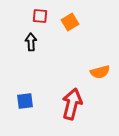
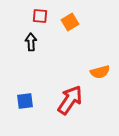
red arrow: moved 2 px left, 4 px up; rotated 20 degrees clockwise
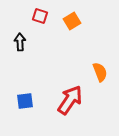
red square: rotated 14 degrees clockwise
orange square: moved 2 px right, 1 px up
black arrow: moved 11 px left
orange semicircle: rotated 96 degrees counterclockwise
